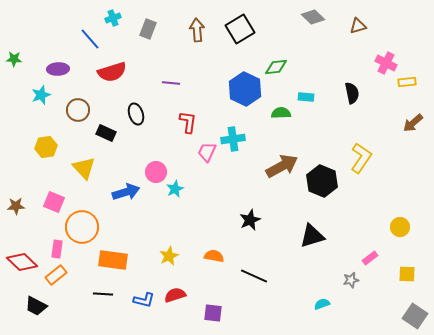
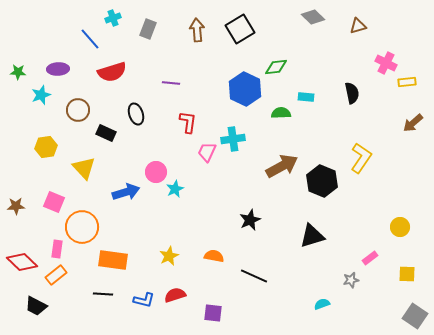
green star at (14, 59): moved 4 px right, 13 px down
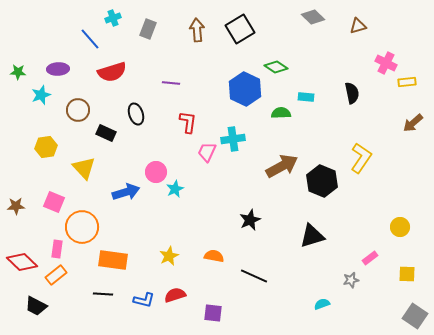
green diamond at (276, 67): rotated 40 degrees clockwise
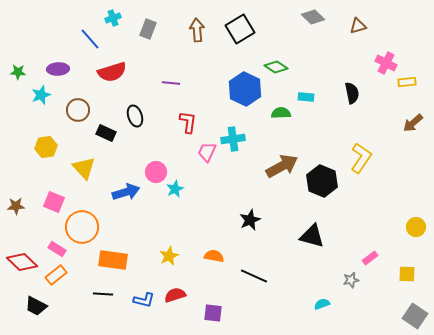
black ellipse at (136, 114): moved 1 px left, 2 px down
yellow circle at (400, 227): moved 16 px right
black triangle at (312, 236): rotated 32 degrees clockwise
pink rectangle at (57, 249): rotated 66 degrees counterclockwise
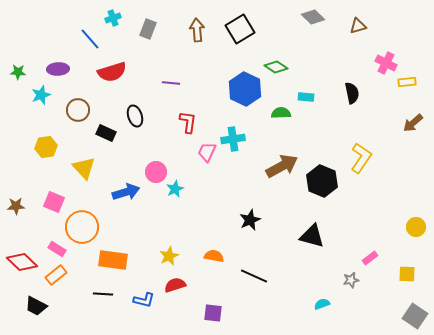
red semicircle at (175, 295): moved 10 px up
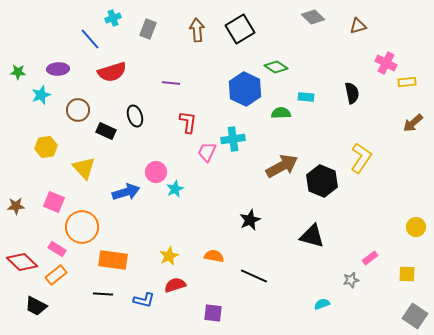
black rectangle at (106, 133): moved 2 px up
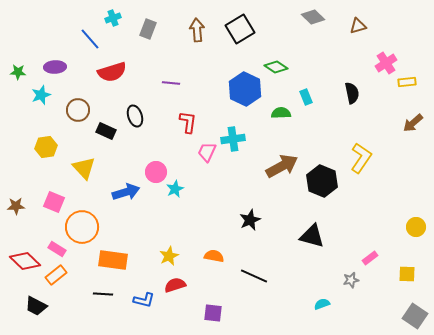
pink cross at (386, 63): rotated 30 degrees clockwise
purple ellipse at (58, 69): moved 3 px left, 2 px up
cyan rectangle at (306, 97): rotated 63 degrees clockwise
red diamond at (22, 262): moved 3 px right, 1 px up
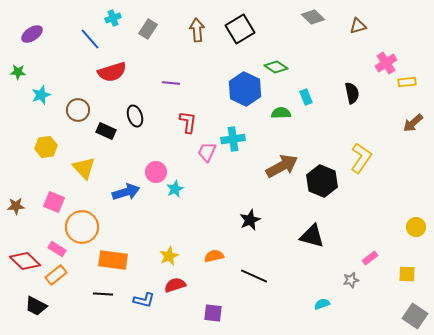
gray rectangle at (148, 29): rotated 12 degrees clockwise
purple ellipse at (55, 67): moved 23 px left, 33 px up; rotated 30 degrees counterclockwise
orange semicircle at (214, 256): rotated 24 degrees counterclockwise
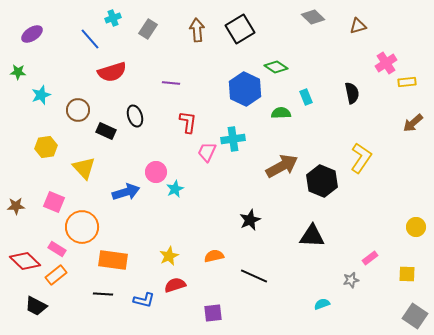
black triangle at (312, 236): rotated 12 degrees counterclockwise
purple square at (213, 313): rotated 12 degrees counterclockwise
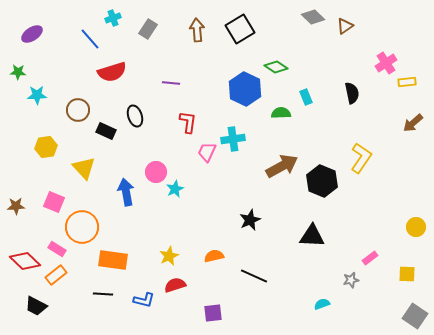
brown triangle at (358, 26): moved 13 px left; rotated 18 degrees counterclockwise
cyan star at (41, 95): moved 4 px left; rotated 18 degrees clockwise
blue arrow at (126, 192): rotated 84 degrees counterclockwise
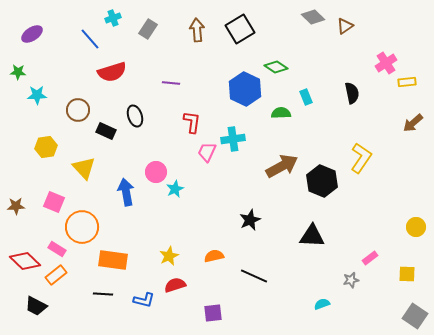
red L-shape at (188, 122): moved 4 px right
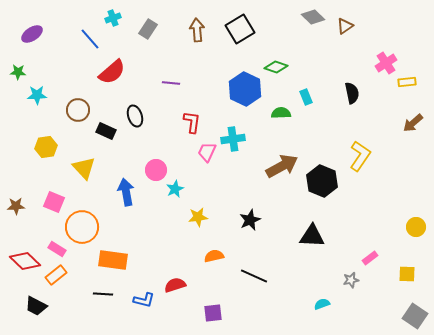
green diamond at (276, 67): rotated 15 degrees counterclockwise
red semicircle at (112, 72): rotated 24 degrees counterclockwise
yellow L-shape at (361, 158): moved 1 px left, 2 px up
pink circle at (156, 172): moved 2 px up
yellow star at (169, 256): moved 29 px right, 39 px up; rotated 18 degrees clockwise
